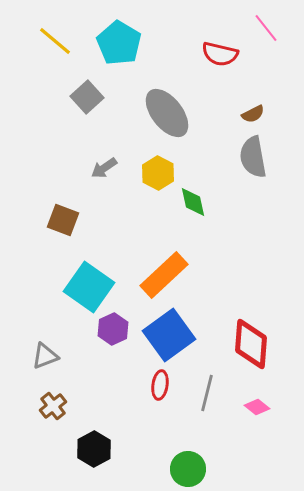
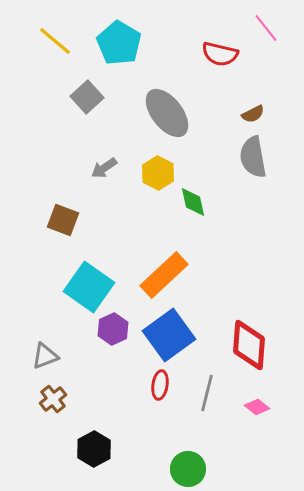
red diamond: moved 2 px left, 1 px down
brown cross: moved 7 px up
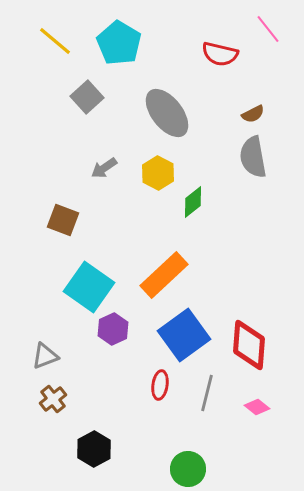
pink line: moved 2 px right, 1 px down
green diamond: rotated 64 degrees clockwise
blue square: moved 15 px right
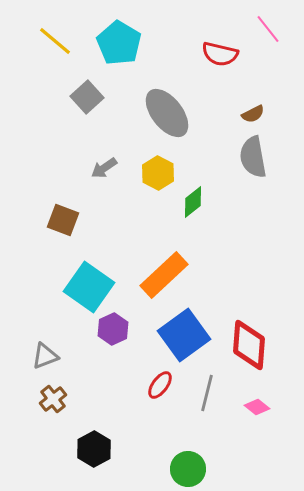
red ellipse: rotated 28 degrees clockwise
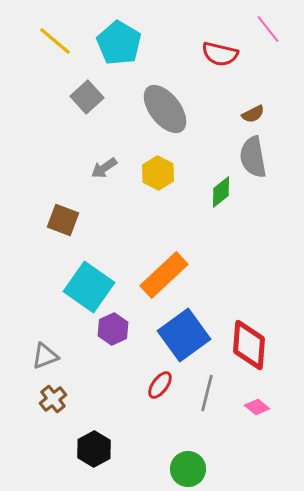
gray ellipse: moved 2 px left, 4 px up
green diamond: moved 28 px right, 10 px up
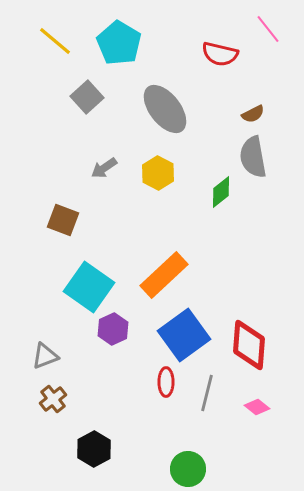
red ellipse: moved 6 px right, 3 px up; rotated 36 degrees counterclockwise
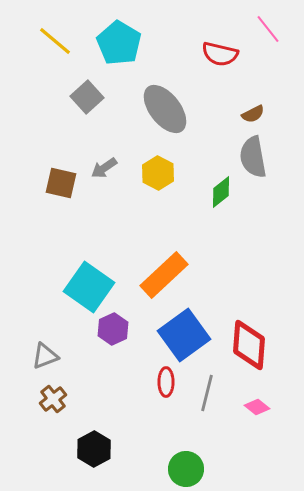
brown square: moved 2 px left, 37 px up; rotated 8 degrees counterclockwise
green circle: moved 2 px left
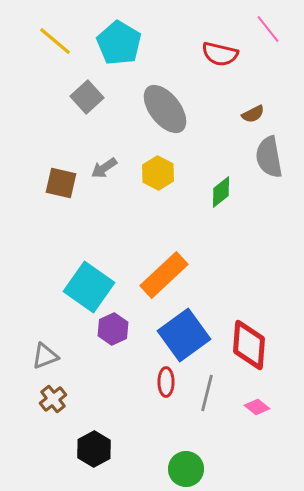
gray semicircle: moved 16 px right
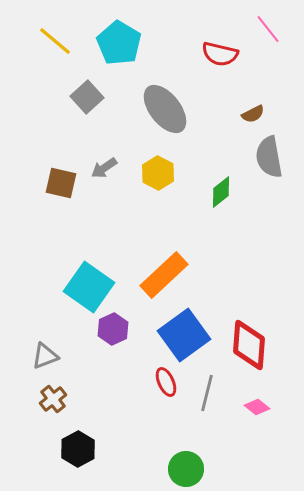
red ellipse: rotated 24 degrees counterclockwise
black hexagon: moved 16 px left
